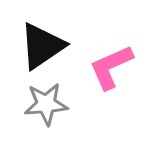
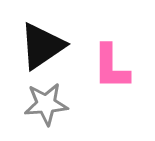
pink L-shape: rotated 66 degrees counterclockwise
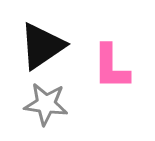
gray star: rotated 12 degrees clockwise
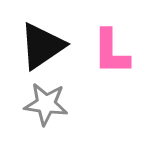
pink L-shape: moved 15 px up
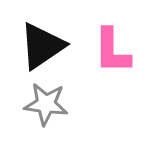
pink L-shape: moved 1 px right, 1 px up
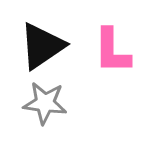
gray star: moved 1 px left, 1 px up
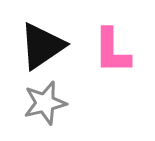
gray star: rotated 21 degrees counterclockwise
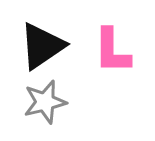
gray star: moved 1 px up
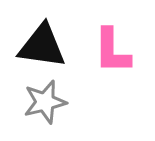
black triangle: rotated 42 degrees clockwise
